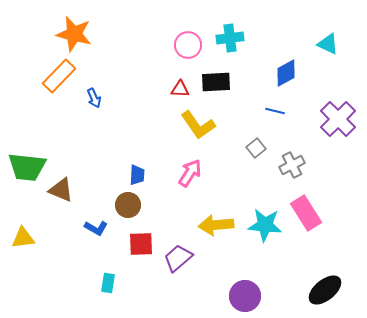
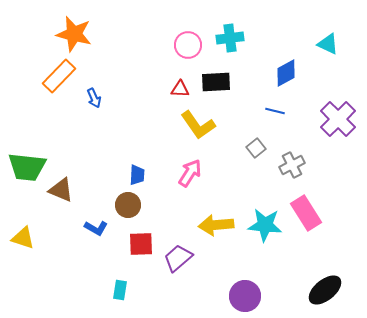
yellow triangle: rotated 25 degrees clockwise
cyan rectangle: moved 12 px right, 7 px down
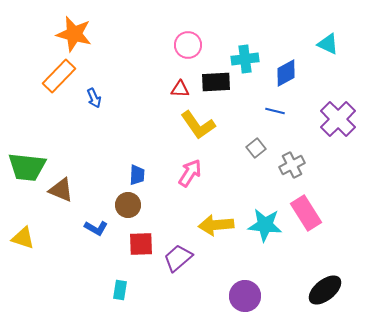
cyan cross: moved 15 px right, 21 px down
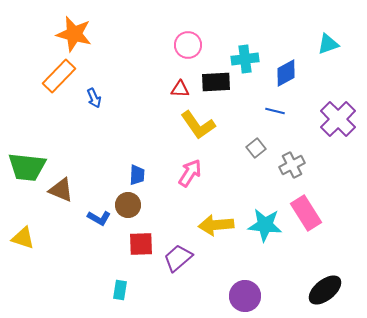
cyan triangle: rotated 45 degrees counterclockwise
blue L-shape: moved 3 px right, 10 px up
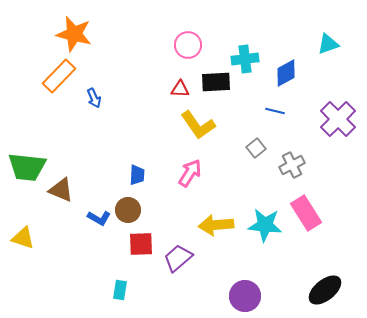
brown circle: moved 5 px down
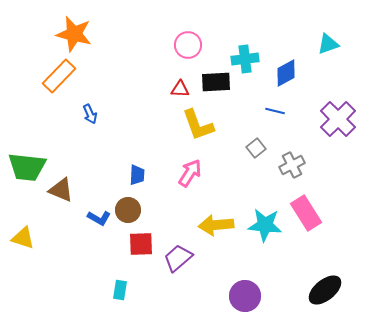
blue arrow: moved 4 px left, 16 px down
yellow L-shape: rotated 15 degrees clockwise
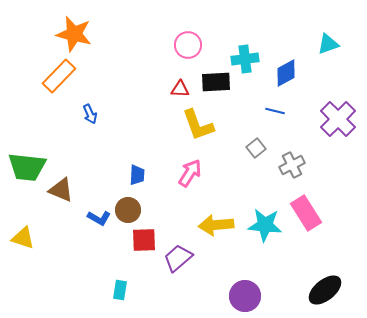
red square: moved 3 px right, 4 px up
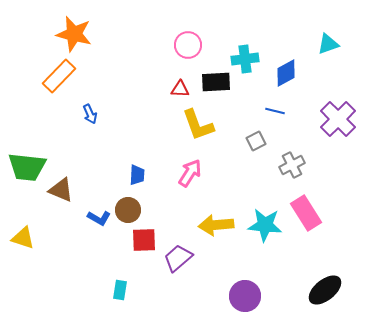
gray square: moved 7 px up; rotated 12 degrees clockwise
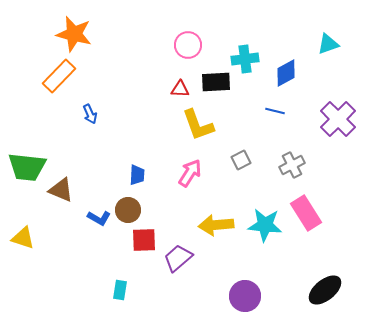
gray square: moved 15 px left, 19 px down
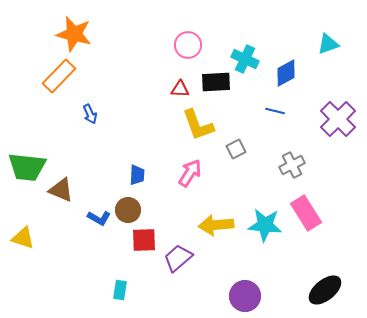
cyan cross: rotated 32 degrees clockwise
gray square: moved 5 px left, 11 px up
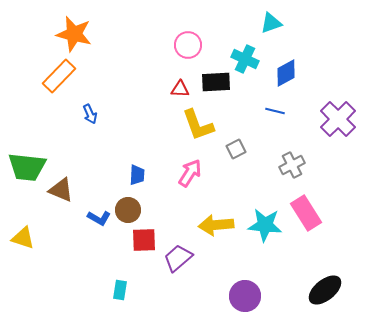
cyan triangle: moved 57 px left, 21 px up
